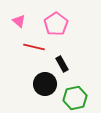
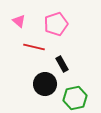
pink pentagon: rotated 15 degrees clockwise
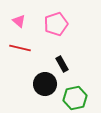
red line: moved 14 px left, 1 px down
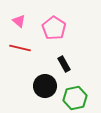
pink pentagon: moved 2 px left, 4 px down; rotated 20 degrees counterclockwise
black rectangle: moved 2 px right
black circle: moved 2 px down
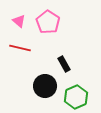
pink pentagon: moved 6 px left, 6 px up
green hexagon: moved 1 px right, 1 px up; rotated 10 degrees counterclockwise
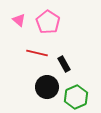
pink triangle: moved 1 px up
red line: moved 17 px right, 5 px down
black circle: moved 2 px right, 1 px down
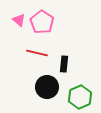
pink pentagon: moved 6 px left
black rectangle: rotated 35 degrees clockwise
green hexagon: moved 4 px right
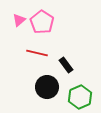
pink triangle: rotated 40 degrees clockwise
black rectangle: moved 2 px right, 1 px down; rotated 42 degrees counterclockwise
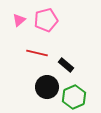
pink pentagon: moved 4 px right, 2 px up; rotated 25 degrees clockwise
black rectangle: rotated 14 degrees counterclockwise
green hexagon: moved 6 px left
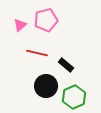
pink triangle: moved 1 px right, 5 px down
black circle: moved 1 px left, 1 px up
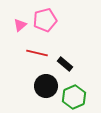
pink pentagon: moved 1 px left
black rectangle: moved 1 px left, 1 px up
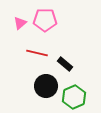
pink pentagon: rotated 15 degrees clockwise
pink triangle: moved 2 px up
